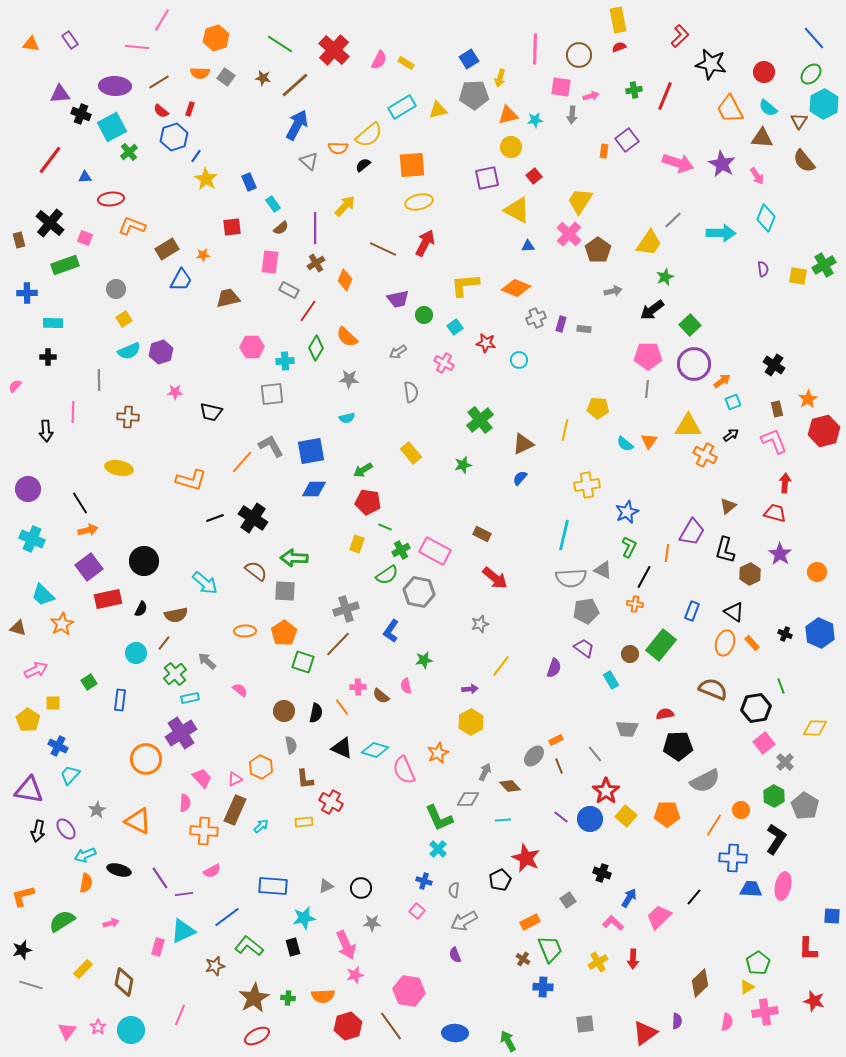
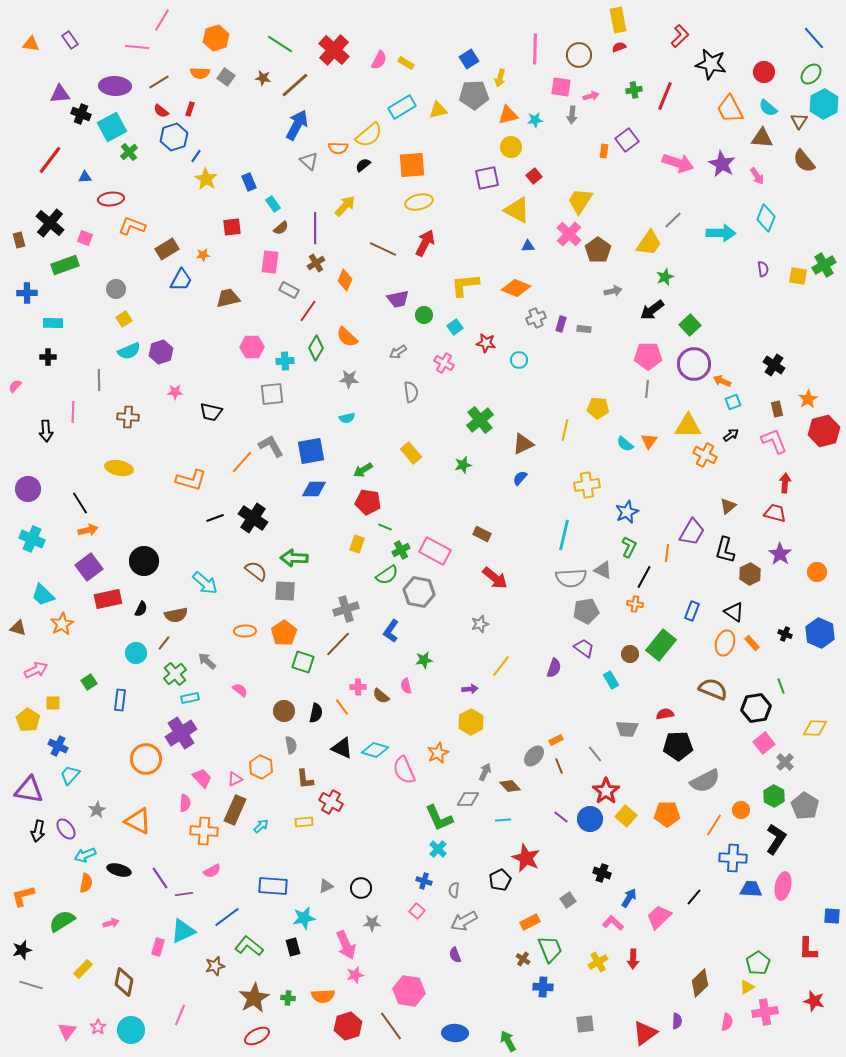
orange arrow at (722, 381): rotated 120 degrees counterclockwise
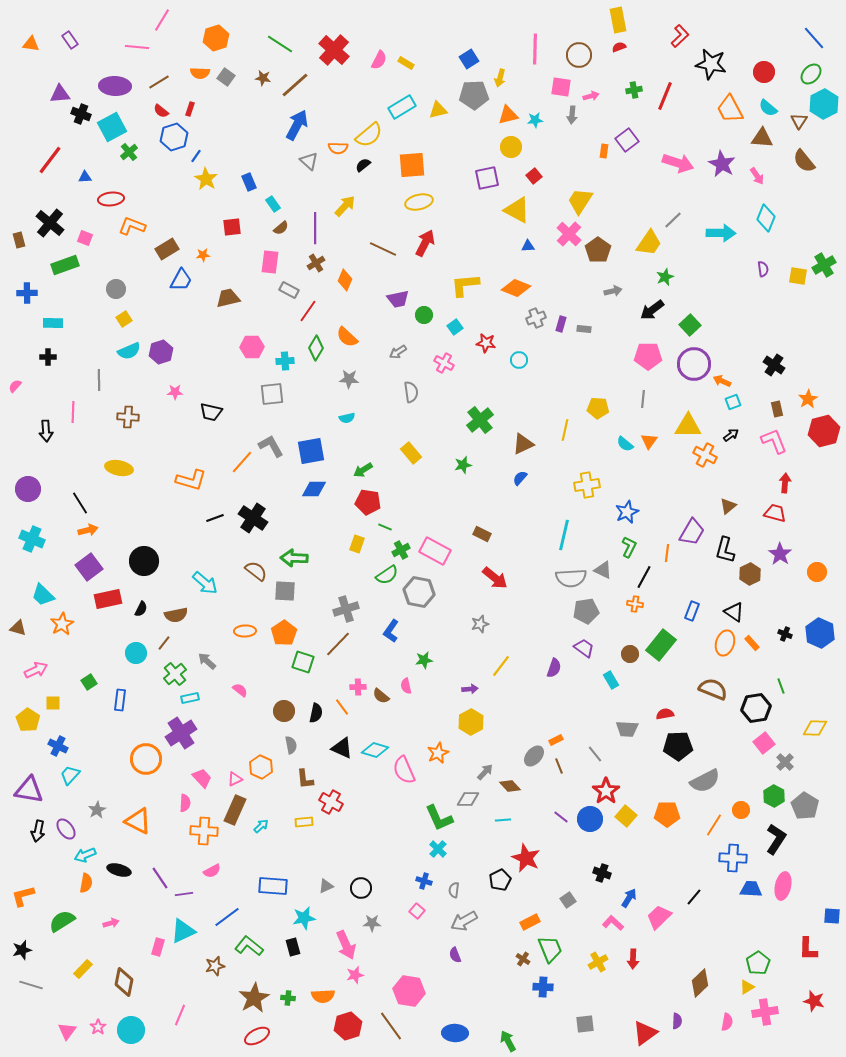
gray line at (647, 389): moved 4 px left, 10 px down
gray arrow at (485, 772): rotated 18 degrees clockwise
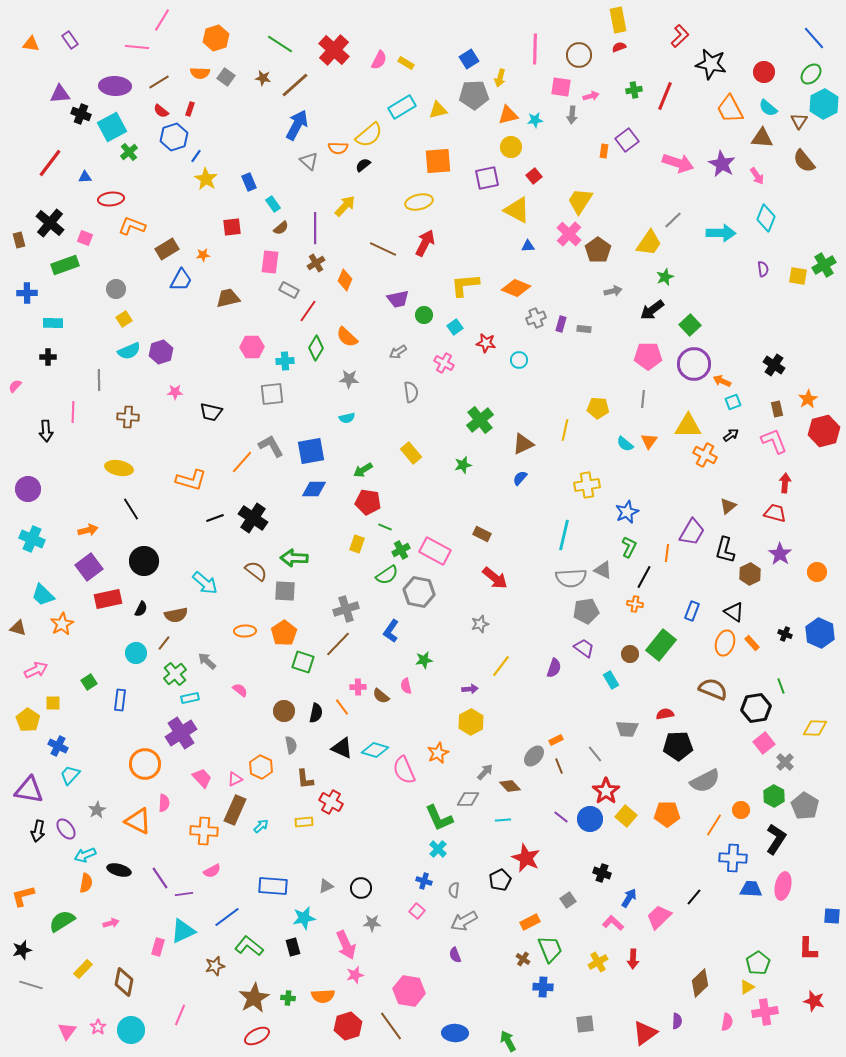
red line at (50, 160): moved 3 px down
orange square at (412, 165): moved 26 px right, 4 px up
black line at (80, 503): moved 51 px right, 6 px down
orange circle at (146, 759): moved 1 px left, 5 px down
pink semicircle at (185, 803): moved 21 px left
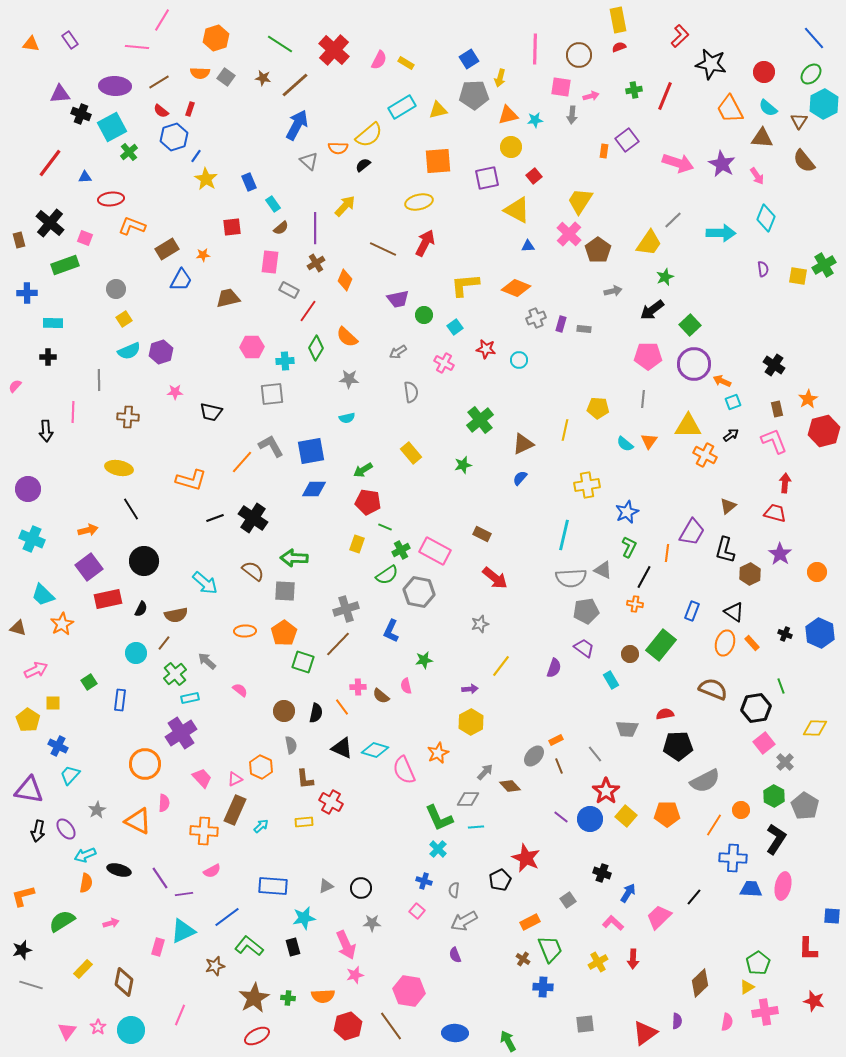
red star at (486, 343): moved 6 px down
brown semicircle at (256, 571): moved 3 px left
blue L-shape at (391, 631): rotated 10 degrees counterclockwise
cyan line at (503, 820): moved 27 px left, 7 px down
blue arrow at (629, 898): moved 1 px left, 5 px up
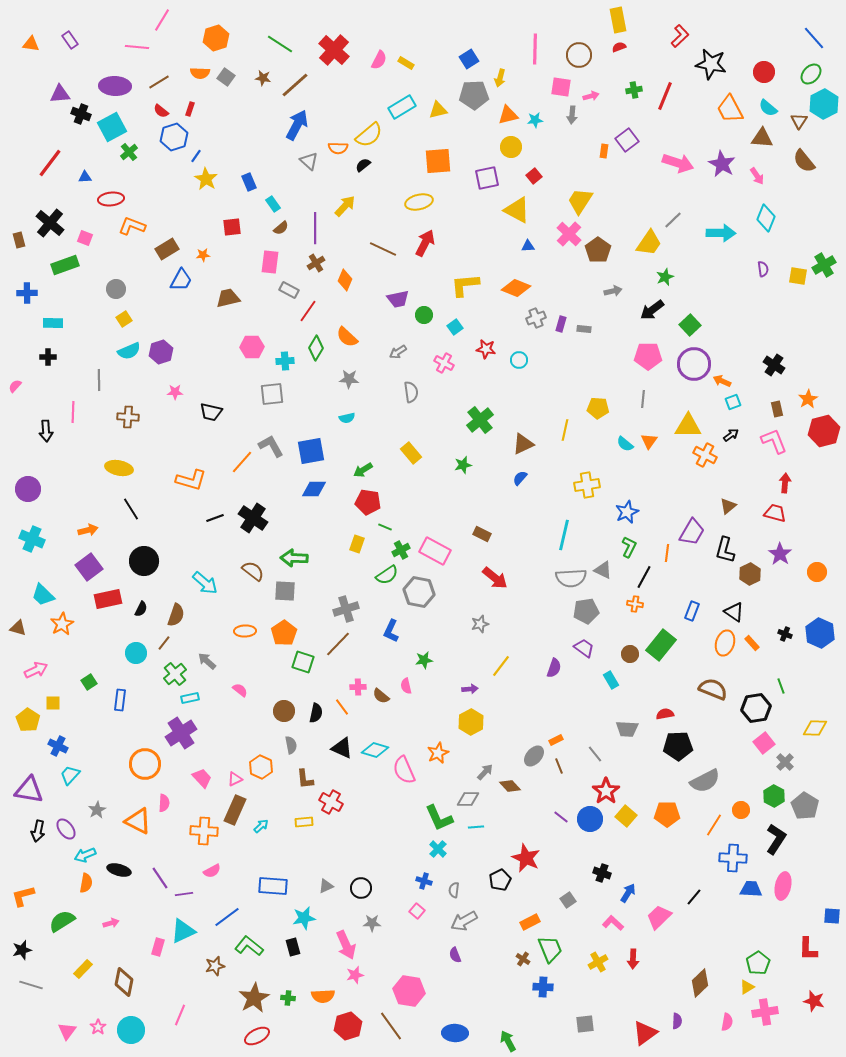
brown semicircle at (176, 615): rotated 60 degrees counterclockwise
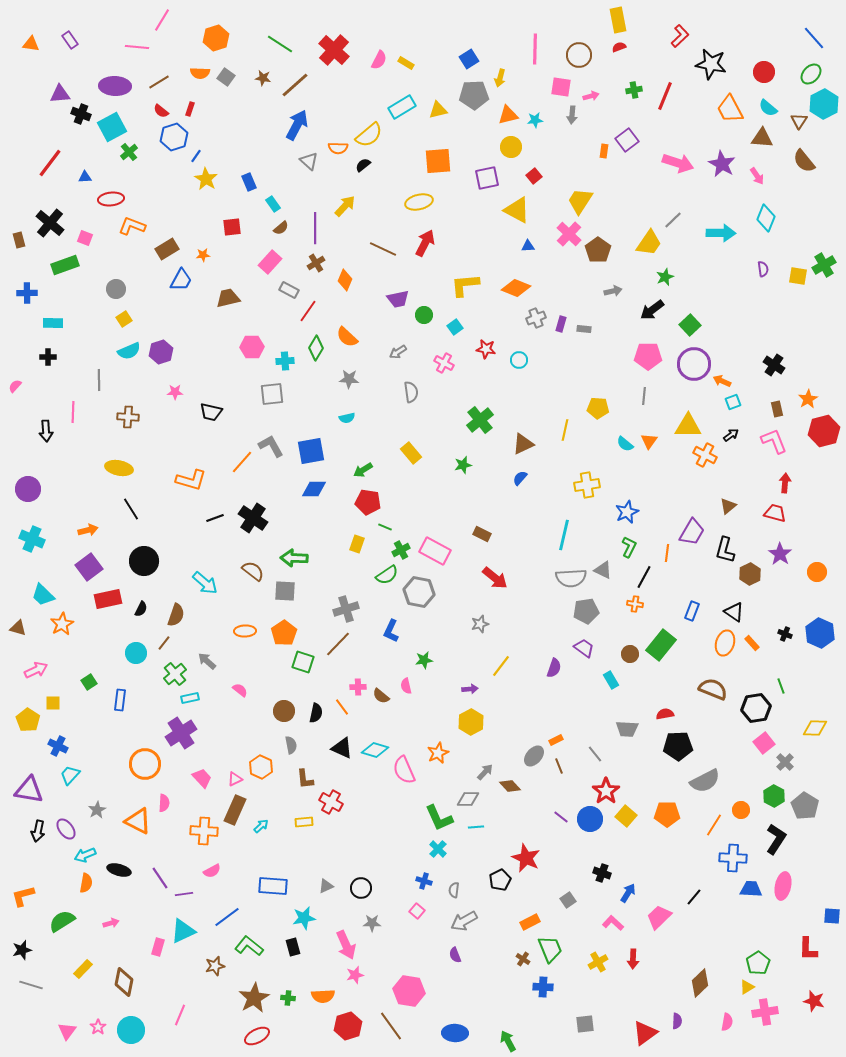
pink rectangle at (270, 262): rotated 35 degrees clockwise
gray line at (643, 399): moved 1 px right, 3 px up
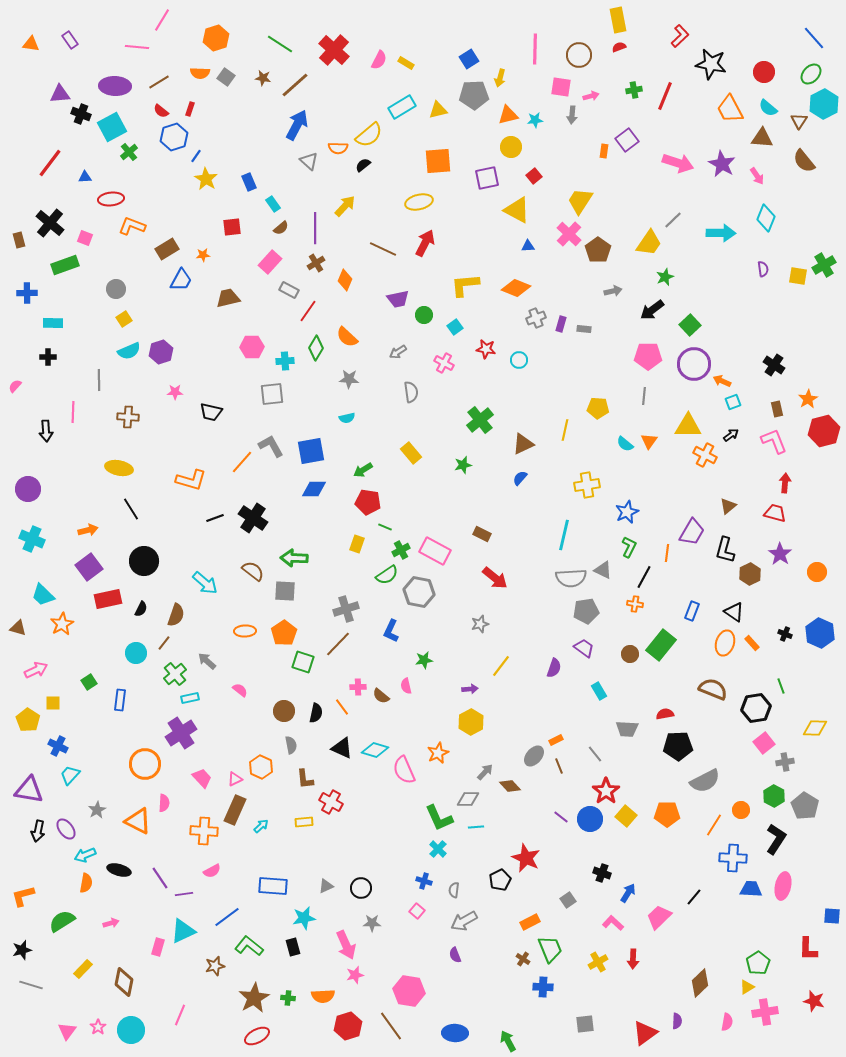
cyan rectangle at (611, 680): moved 12 px left, 11 px down
gray cross at (785, 762): rotated 36 degrees clockwise
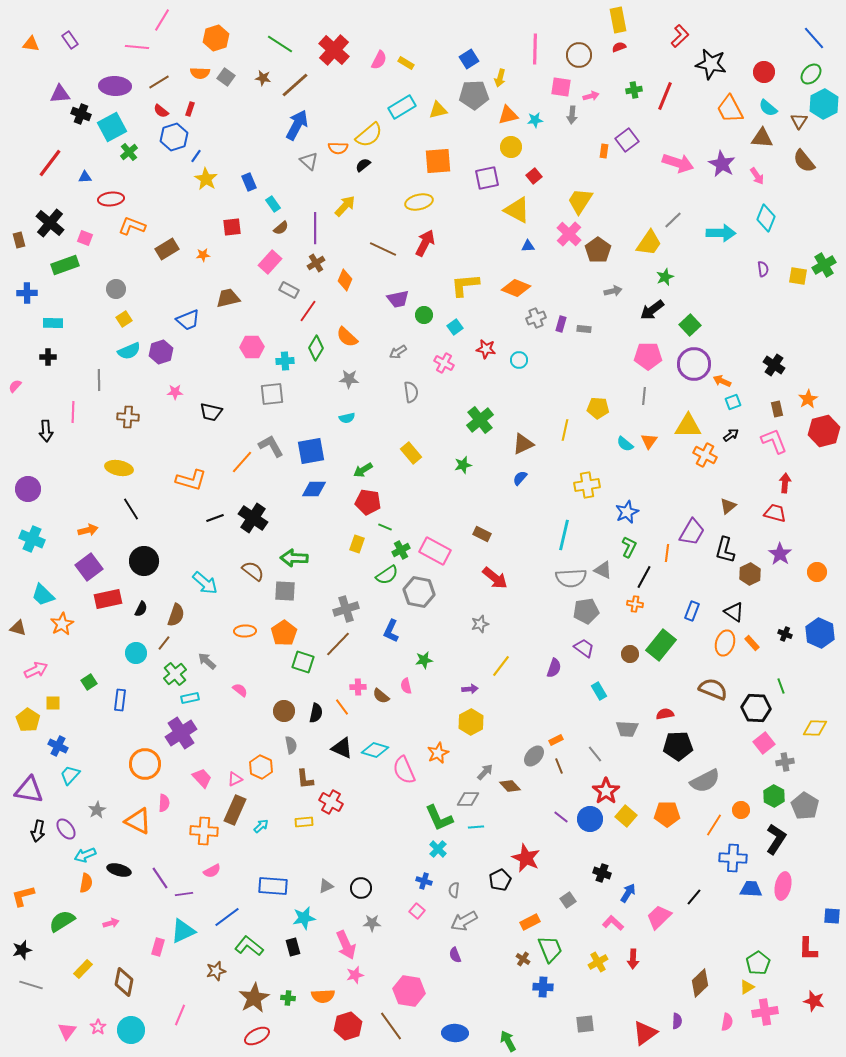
blue trapezoid at (181, 280): moved 7 px right, 40 px down; rotated 40 degrees clockwise
black hexagon at (756, 708): rotated 12 degrees clockwise
brown star at (215, 966): moved 1 px right, 5 px down
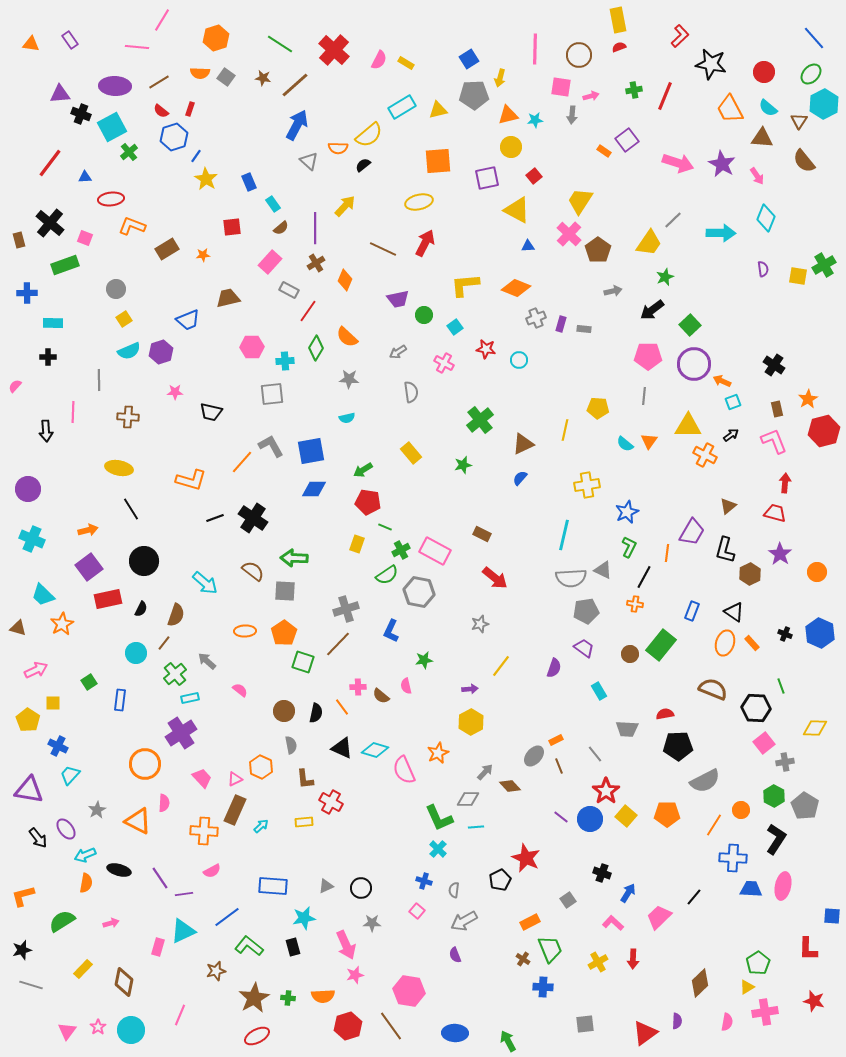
orange rectangle at (604, 151): rotated 64 degrees counterclockwise
black arrow at (38, 831): moved 7 px down; rotated 50 degrees counterclockwise
